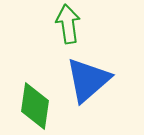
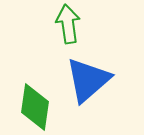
green diamond: moved 1 px down
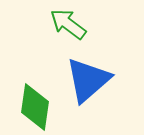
green arrow: rotated 45 degrees counterclockwise
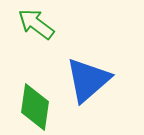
green arrow: moved 32 px left
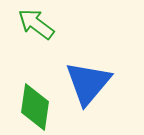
blue triangle: moved 3 px down; rotated 9 degrees counterclockwise
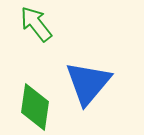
green arrow: rotated 15 degrees clockwise
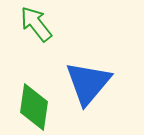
green diamond: moved 1 px left
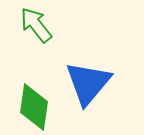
green arrow: moved 1 px down
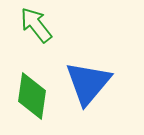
green diamond: moved 2 px left, 11 px up
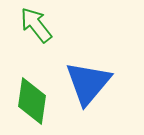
green diamond: moved 5 px down
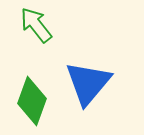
green diamond: rotated 12 degrees clockwise
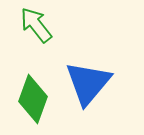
green diamond: moved 1 px right, 2 px up
